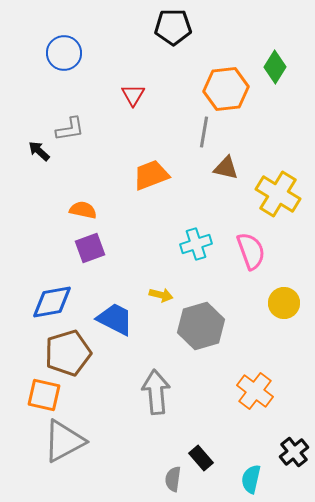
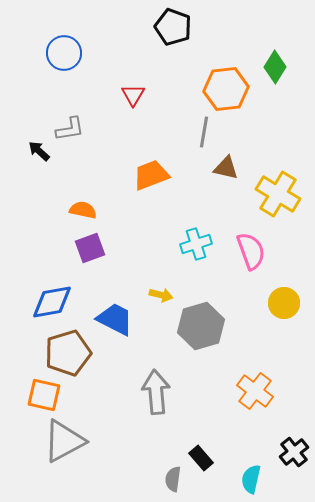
black pentagon: rotated 21 degrees clockwise
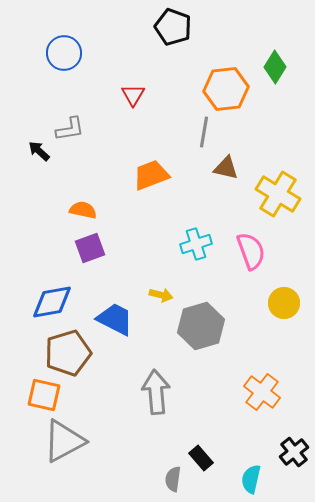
orange cross: moved 7 px right, 1 px down
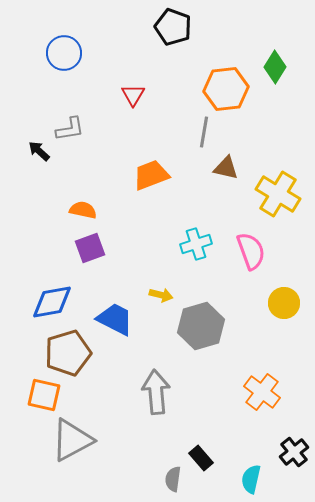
gray triangle: moved 8 px right, 1 px up
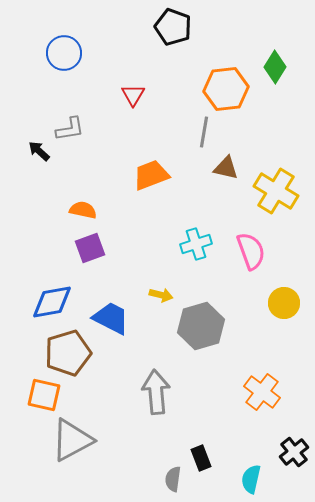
yellow cross: moved 2 px left, 3 px up
blue trapezoid: moved 4 px left, 1 px up
black rectangle: rotated 20 degrees clockwise
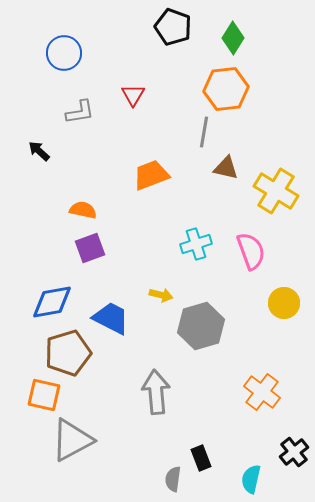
green diamond: moved 42 px left, 29 px up
gray L-shape: moved 10 px right, 17 px up
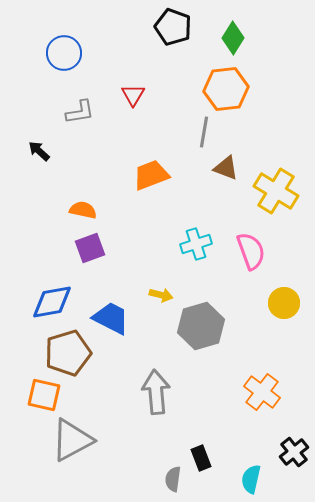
brown triangle: rotated 8 degrees clockwise
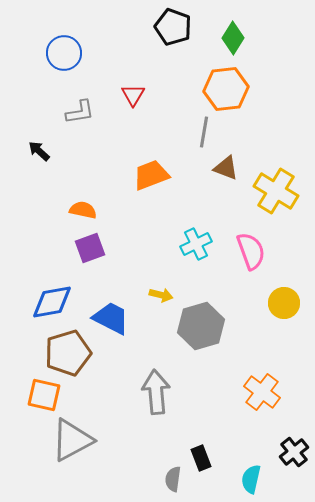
cyan cross: rotated 8 degrees counterclockwise
